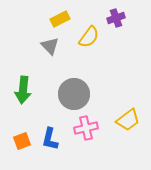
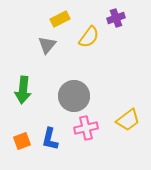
gray triangle: moved 3 px left, 1 px up; rotated 24 degrees clockwise
gray circle: moved 2 px down
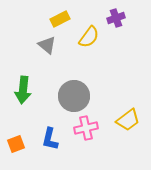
gray triangle: rotated 30 degrees counterclockwise
orange square: moved 6 px left, 3 px down
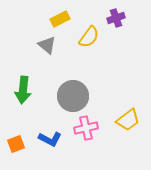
gray circle: moved 1 px left
blue L-shape: rotated 75 degrees counterclockwise
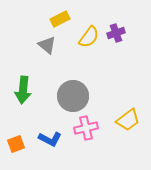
purple cross: moved 15 px down
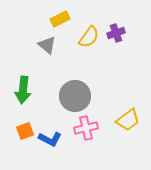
gray circle: moved 2 px right
orange square: moved 9 px right, 13 px up
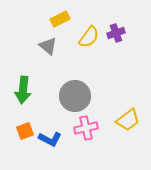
gray triangle: moved 1 px right, 1 px down
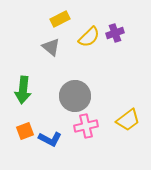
purple cross: moved 1 px left
yellow semicircle: rotated 10 degrees clockwise
gray triangle: moved 3 px right, 1 px down
pink cross: moved 2 px up
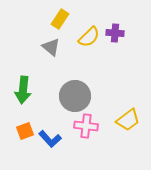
yellow rectangle: rotated 30 degrees counterclockwise
purple cross: rotated 24 degrees clockwise
pink cross: rotated 20 degrees clockwise
blue L-shape: rotated 20 degrees clockwise
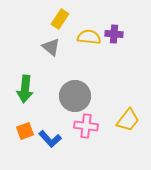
purple cross: moved 1 px left, 1 px down
yellow semicircle: rotated 130 degrees counterclockwise
green arrow: moved 2 px right, 1 px up
yellow trapezoid: rotated 15 degrees counterclockwise
